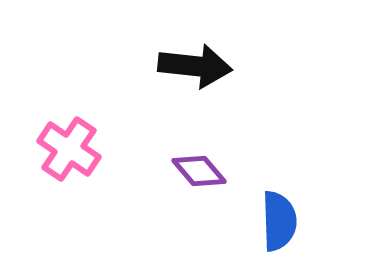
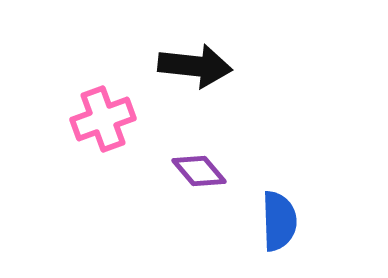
pink cross: moved 34 px right, 30 px up; rotated 36 degrees clockwise
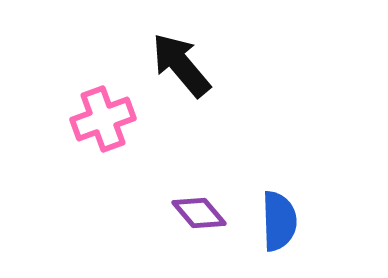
black arrow: moved 14 px left, 1 px up; rotated 136 degrees counterclockwise
purple diamond: moved 42 px down
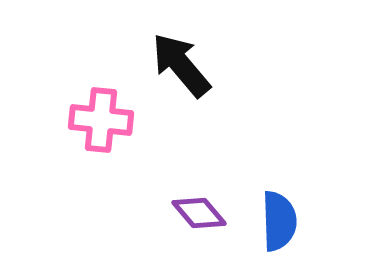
pink cross: moved 2 px left, 1 px down; rotated 26 degrees clockwise
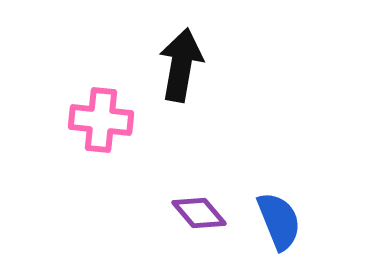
black arrow: rotated 50 degrees clockwise
blue semicircle: rotated 20 degrees counterclockwise
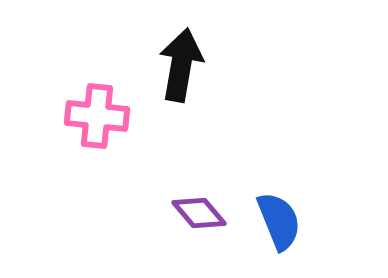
pink cross: moved 4 px left, 4 px up
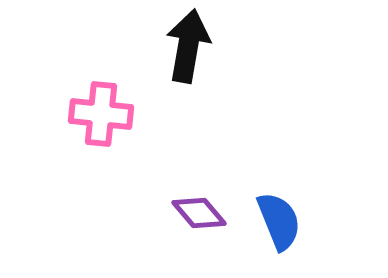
black arrow: moved 7 px right, 19 px up
pink cross: moved 4 px right, 2 px up
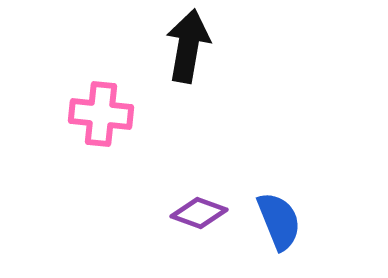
purple diamond: rotated 30 degrees counterclockwise
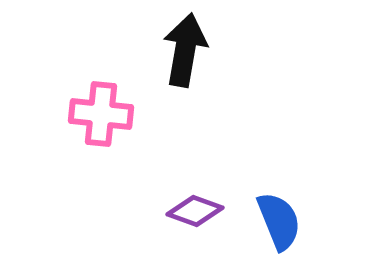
black arrow: moved 3 px left, 4 px down
purple diamond: moved 4 px left, 2 px up
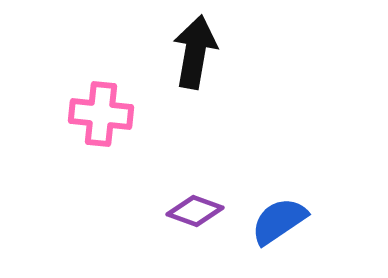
black arrow: moved 10 px right, 2 px down
blue semicircle: rotated 102 degrees counterclockwise
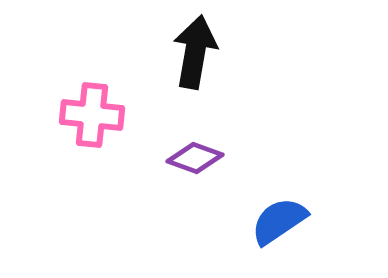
pink cross: moved 9 px left, 1 px down
purple diamond: moved 53 px up
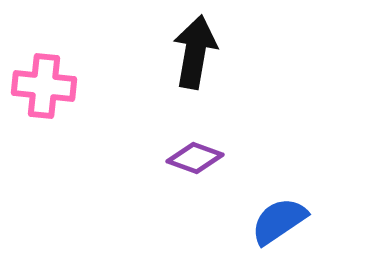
pink cross: moved 48 px left, 29 px up
